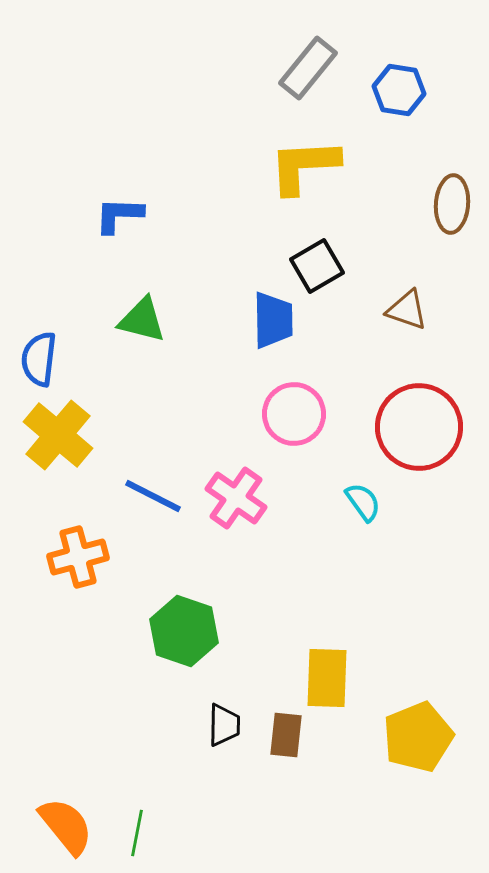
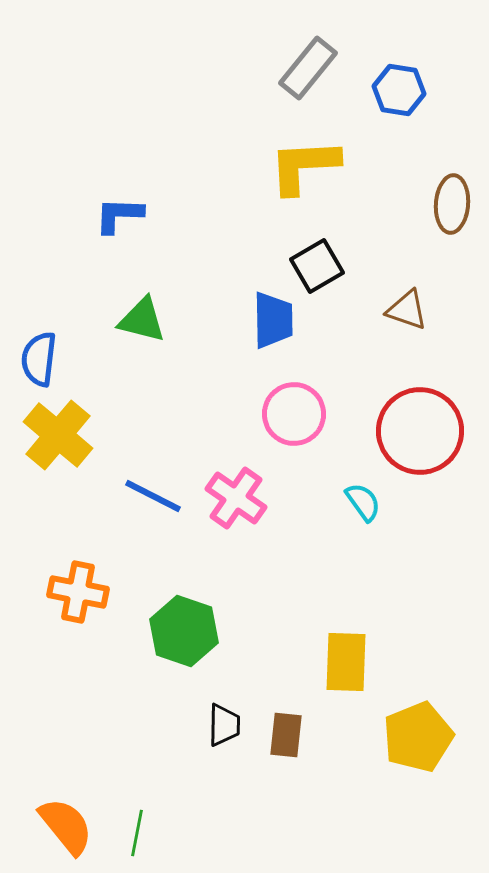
red circle: moved 1 px right, 4 px down
orange cross: moved 35 px down; rotated 26 degrees clockwise
yellow rectangle: moved 19 px right, 16 px up
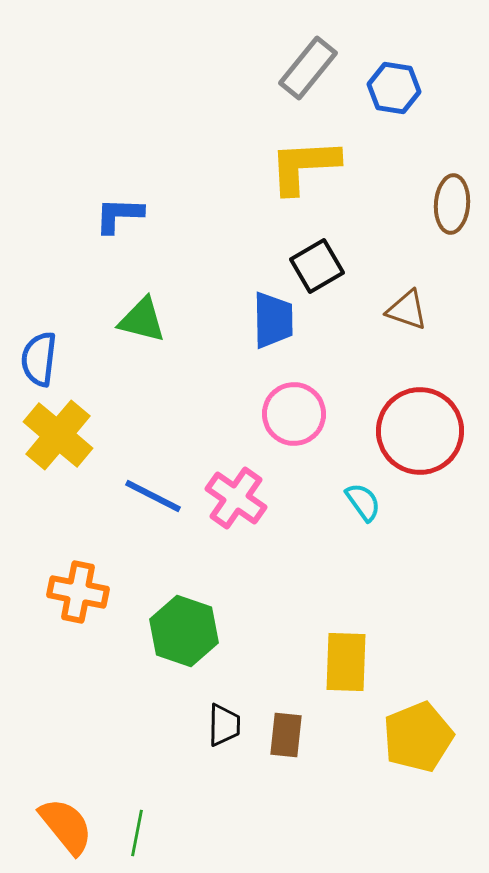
blue hexagon: moved 5 px left, 2 px up
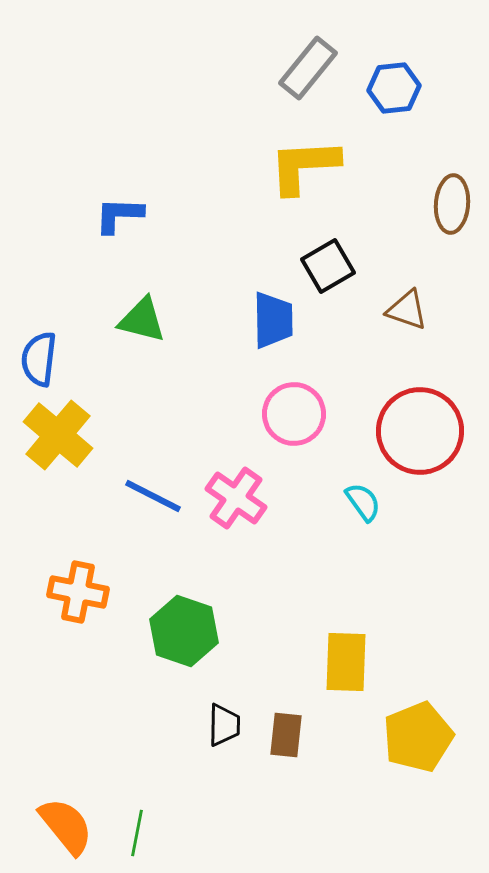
blue hexagon: rotated 15 degrees counterclockwise
black square: moved 11 px right
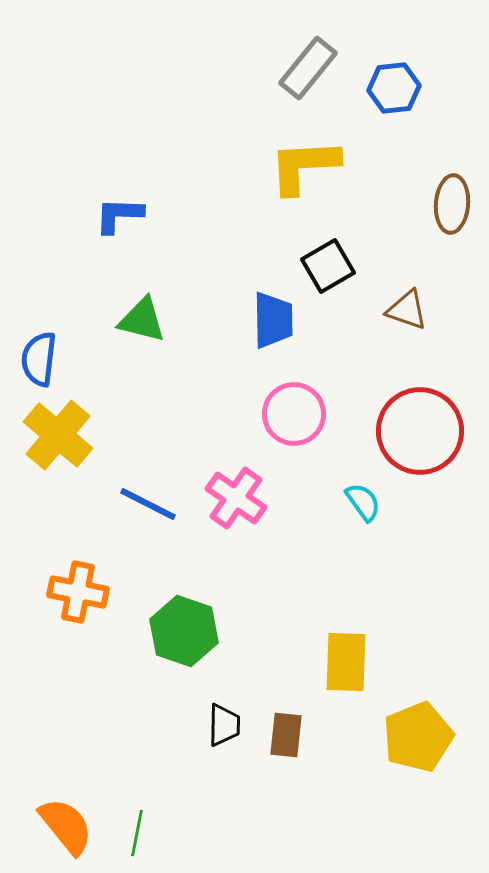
blue line: moved 5 px left, 8 px down
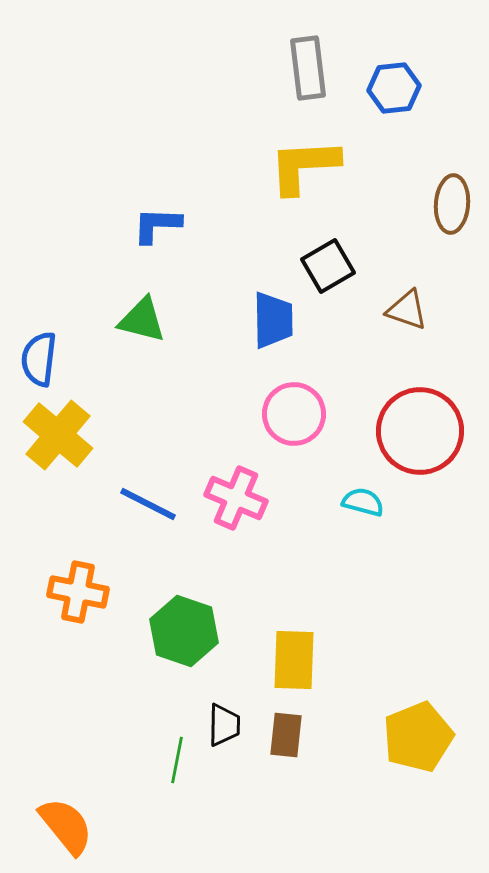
gray rectangle: rotated 46 degrees counterclockwise
blue L-shape: moved 38 px right, 10 px down
pink cross: rotated 12 degrees counterclockwise
cyan semicircle: rotated 39 degrees counterclockwise
yellow rectangle: moved 52 px left, 2 px up
green line: moved 40 px right, 73 px up
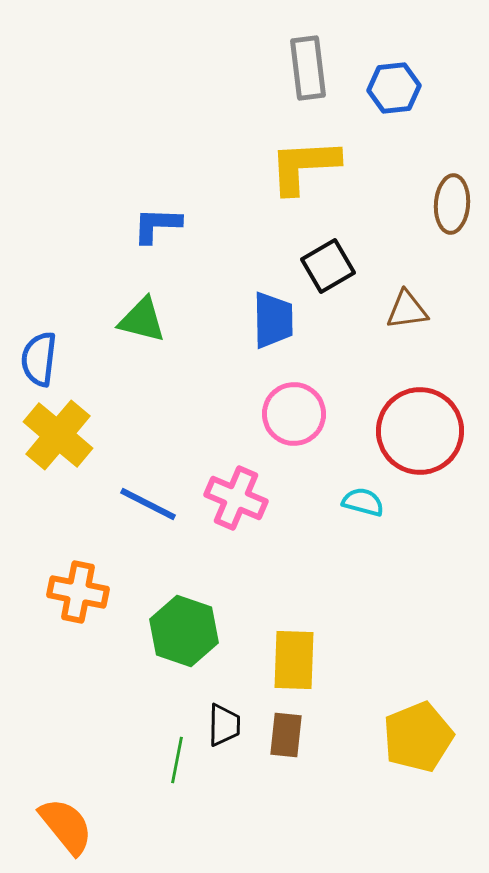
brown triangle: rotated 27 degrees counterclockwise
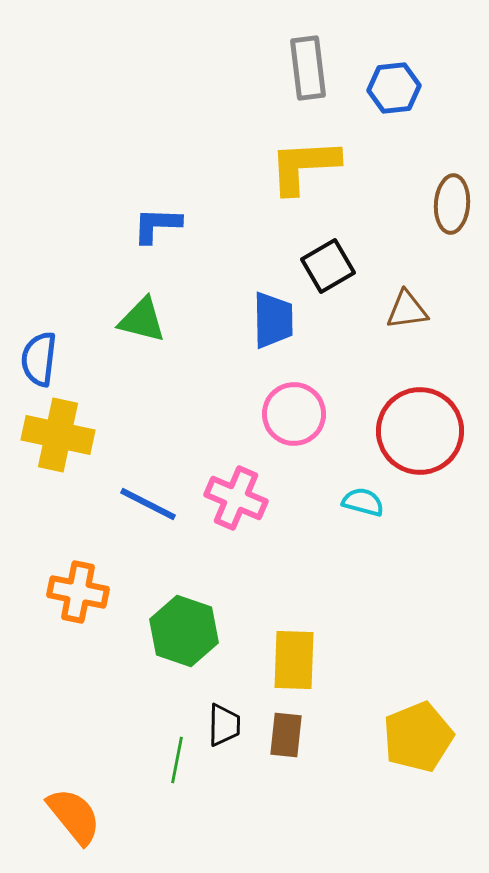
yellow cross: rotated 28 degrees counterclockwise
orange semicircle: moved 8 px right, 10 px up
